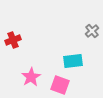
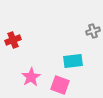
gray cross: moved 1 px right; rotated 24 degrees clockwise
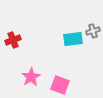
cyan rectangle: moved 22 px up
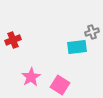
gray cross: moved 1 px left, 1 px down
cyan rectangle: moved 4 px right, 8 px down
pink square: rotated 12 degrees clockwise
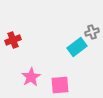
cyan rectangle: rotated 30 degrees counterclockwise
pink square: rotated 36 degrees counterclockwise
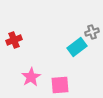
red cross: moved 1 px right
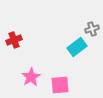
gray cross: moved 3 px up
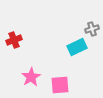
cyan rectangle: rotated 12 degrees clockwise
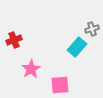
cyan rectangle: rotated 24 degrees counterclockwise
pink star: moved 8 px up
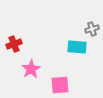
red cross: moved 4 px down
cyan rectangle: rotated 54 degrees clockwise
